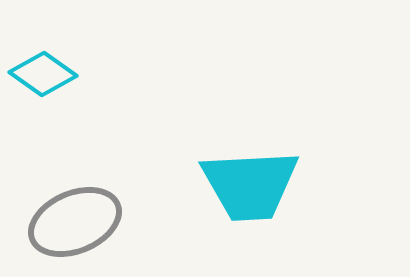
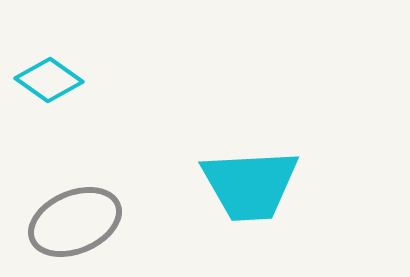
cyan diamond: moved 6 px right, 6 px down
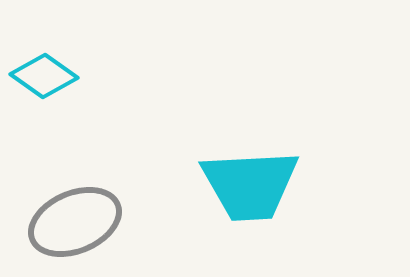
cyan diamond: moved 5 px left, 4 px up
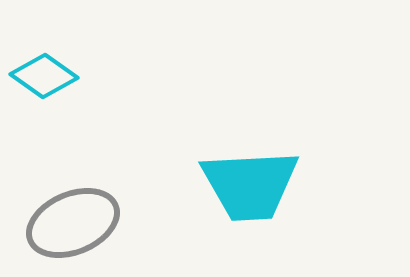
gray ellipse: moved 2 px left, 1 px down
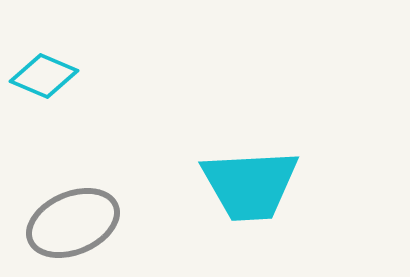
cyan diamond: rotated 12 degrees counterclockwise
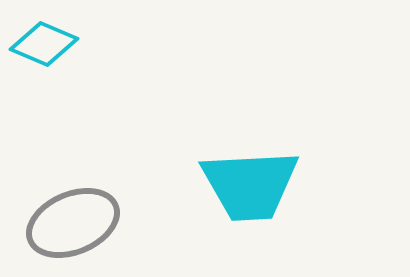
cyan diamond: moved 32 px up
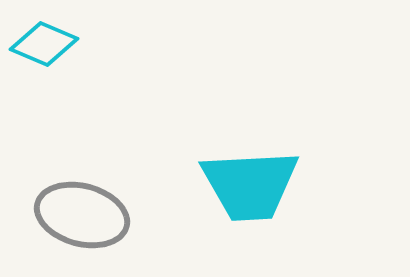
gray ellipse: moved 9 px right, 8 px up; rotated 38 degrees clockwise
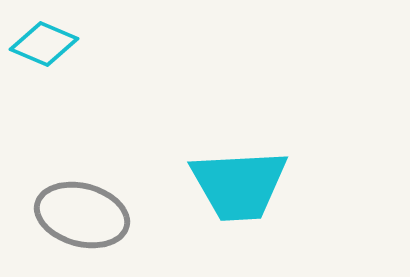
cyan trapezoid: moved 11 px left
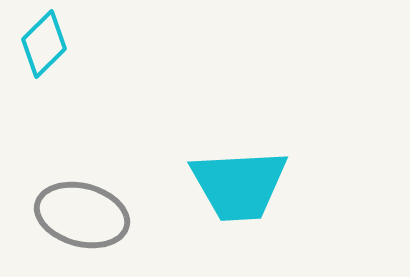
cyan diamond: rotated 68 degrees counterclockwise
